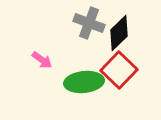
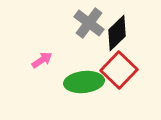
gray cross: rotated 16 degrees clockwise
black diamond: moved 2 px left
pink arrow: rotated 70 degrees counterclockwise
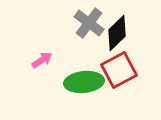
red square: rotated 18 degrees clockwise
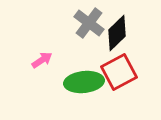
red square: moved 2 px down
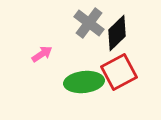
pink arrow: moved 6 px up
